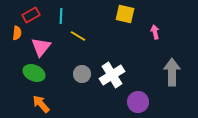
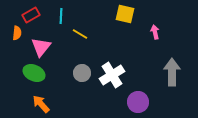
yellow line: moved 2 px right, 2 px up
gray circle: moved 1 px up
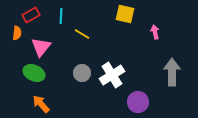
yellow line: moved 2 px right
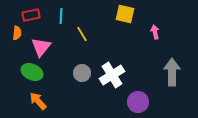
red rectangle: rotated 18 degrees clockwise
yellow line: rotated 28 degrees clockwise
green ellipse: moved 2 px left, 1 px up
orange arrow: moved 3 px left, 3 px up
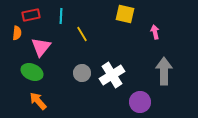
gray arrow: moved 8 px left, 1 px up
purple circle: moved 2 px right
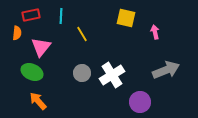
yellow square: moved 1 px right, 4 px down
gray arrow: moved 2 px right, 1 px up; rotated 68 degrees clockwise
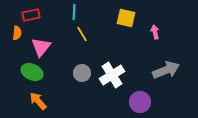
cyan line: moved 13 px right, 4 px up
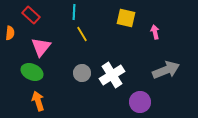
red rectangle: rotated 54 degrees clockwise
orange semicircle: moved 7 px left
orange arrow: rotated 24 degrees clockwise
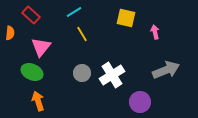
cyan line: rotated 56 degrees clockwise
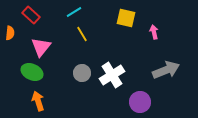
pink arrow: moved 1 px left
